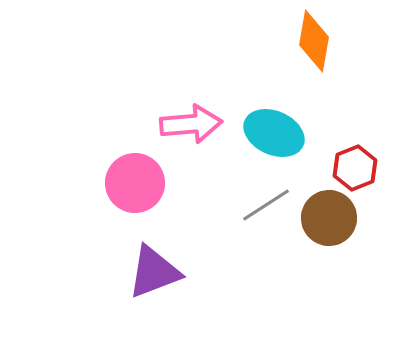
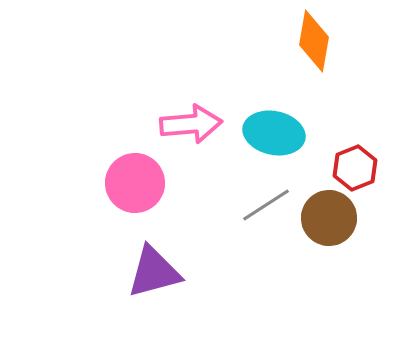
cyan ellipse: rotated 12 degrees counterclockwise
purple triangle: rotated 6 degrees clockwise
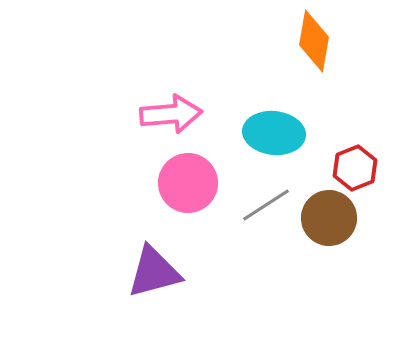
pink arrow: moved 20 px left, 10 px up
cyan ellipse: rotated 6 degrees counterclockwise
pink circle: moved 53 px right
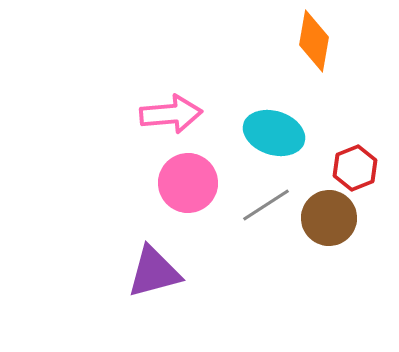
cyan ellipse: rotated 12 degrees clockwise
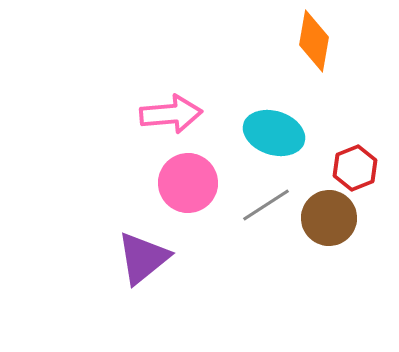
purple triangle: moved 11 px left, 14 px up; rotated 24 degrees counterclockwise
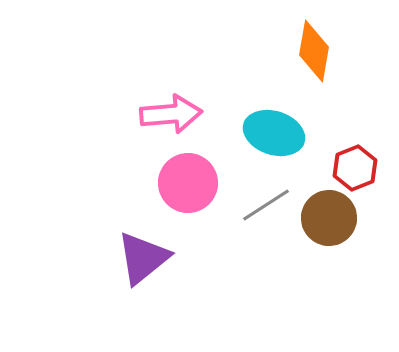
orange diamond: moved 10 px down
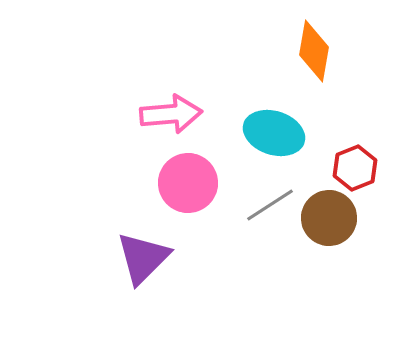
gray line: moved 4 px right
purple triangle: rotated 6 degrees counterclockwise
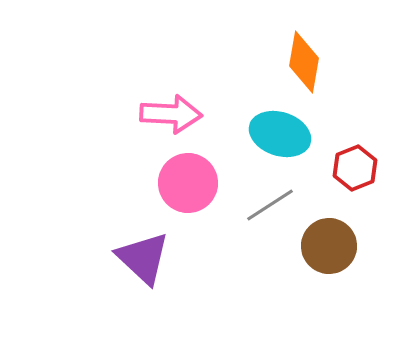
orange diamond: moved 10 px left, 11 px down
pink arrow: rotated 8 degrees clockwise
cyan ellipse: moved 6 px right, 1 px down
brown circle: moved 28 px down
purple triangle: rotated 32 degrees counterclockwise
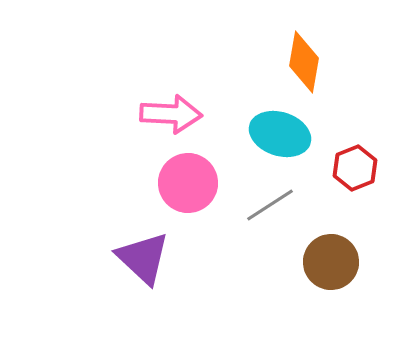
brown circle: moved 2 px right, 16 px down
